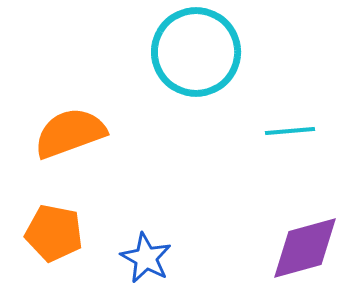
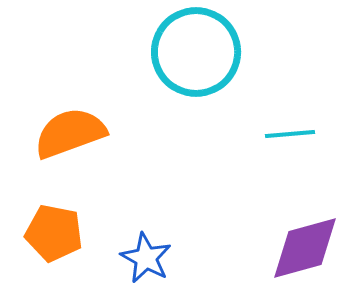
cyan line: moved 3 px down
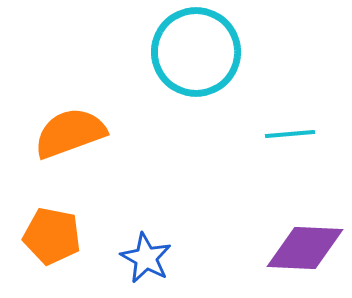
orange pentagon: moved 2 px left, 3 px down
purple diamond: rotated 18 degrees clockwise
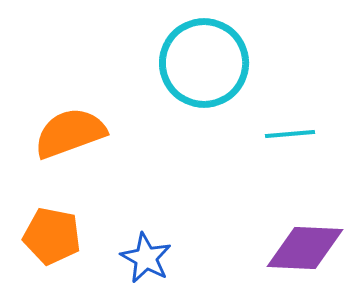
cyan circle: moved 8 px right, 11 px down
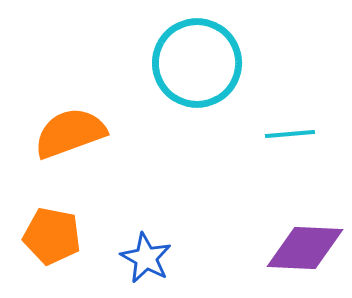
cyan circle: moved 7 px left
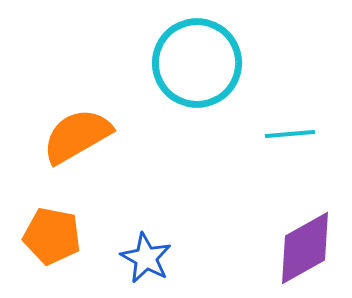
orange semicircle: moved 7 px right, 3 px down; rotated 10 degrees counterclockwise
purple diamond: rotated 32 degrees counterclockwise
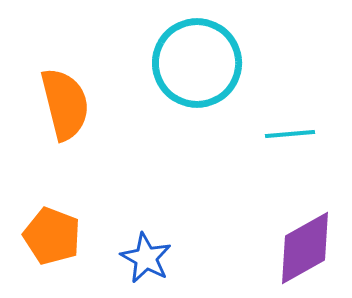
orange semicircle: moved 12 px left, 32 px up; rotated 106 degrees clockwise
orange pentagon: rotated 10 degrees clockwise
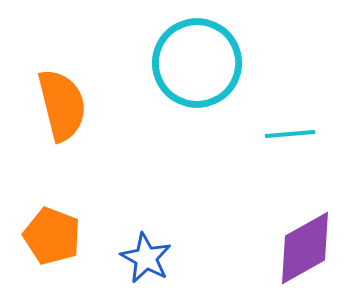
orange semicircle: moved 3 px left, 1 px down
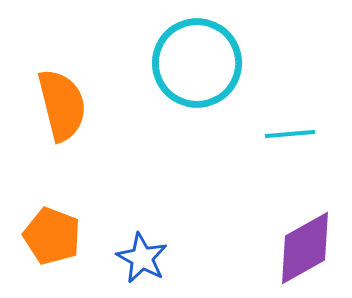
blue star: moved 4 px left
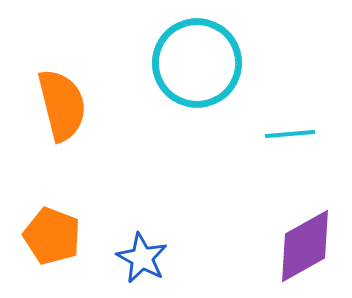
purple diamond: moved 2 px up
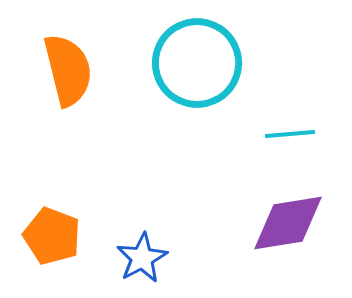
orange semicircle: moved 6 px right, 35 px up
purple diamond: moved 17 px left, 23 px up; rotated 20 degrees clockwise
blue star: rotated 15 degrees clockwise
